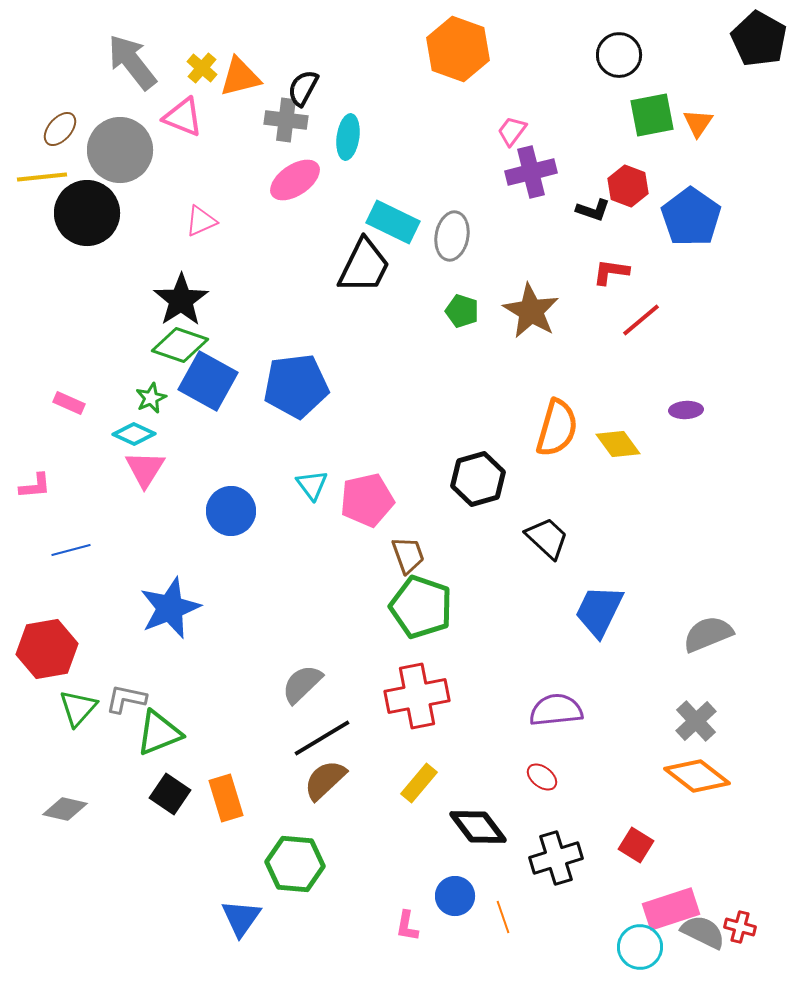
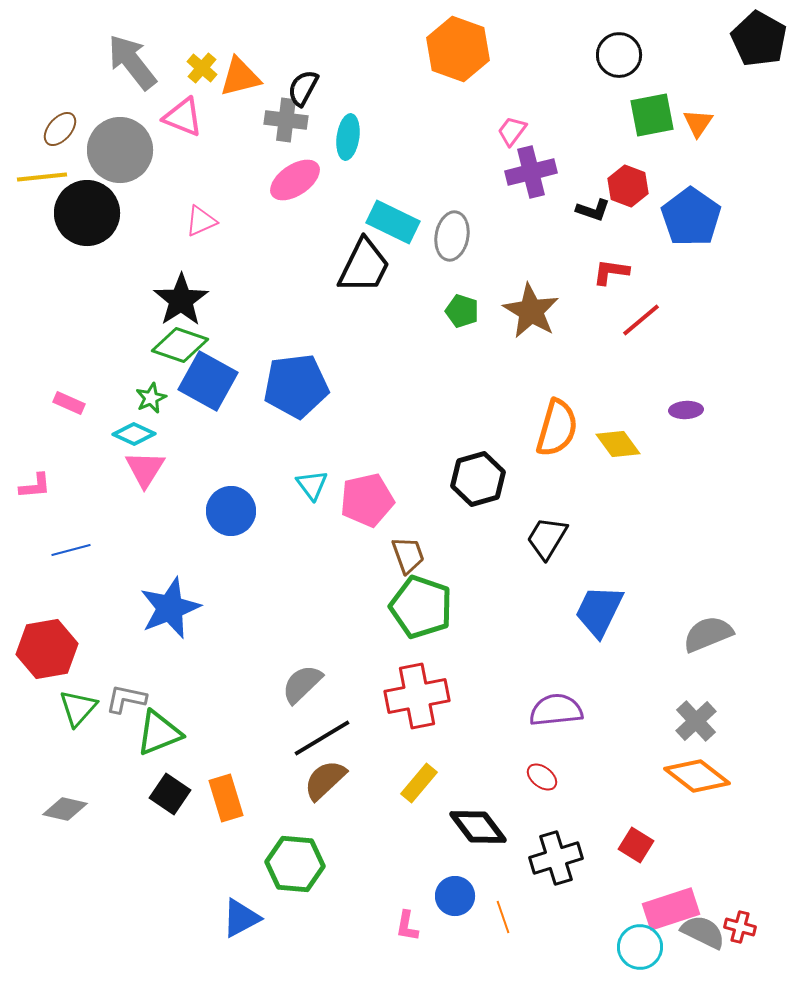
black trapezoid at (547, 538): rotated 102 degrees counterclockwise
blue triangle at (241, 918): rotated 27 degrees clockwise
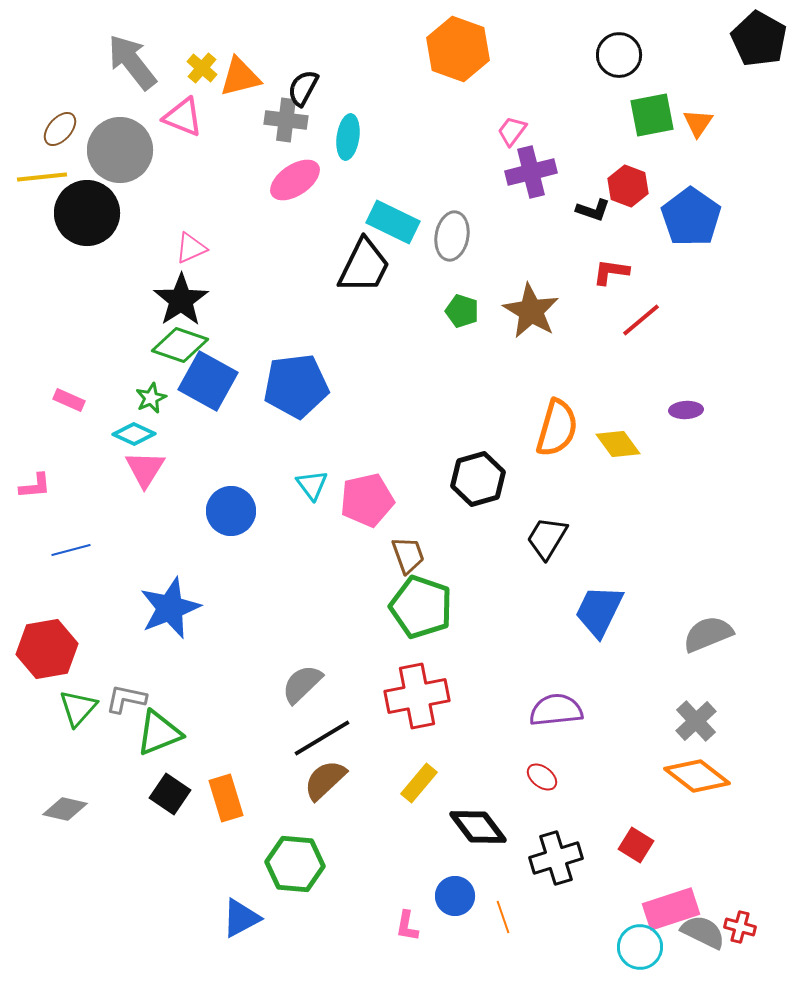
pink triangle at (201, 221): moved 10 px left, 27 px down
pink rectangle at (69, 403): moved 3 px up
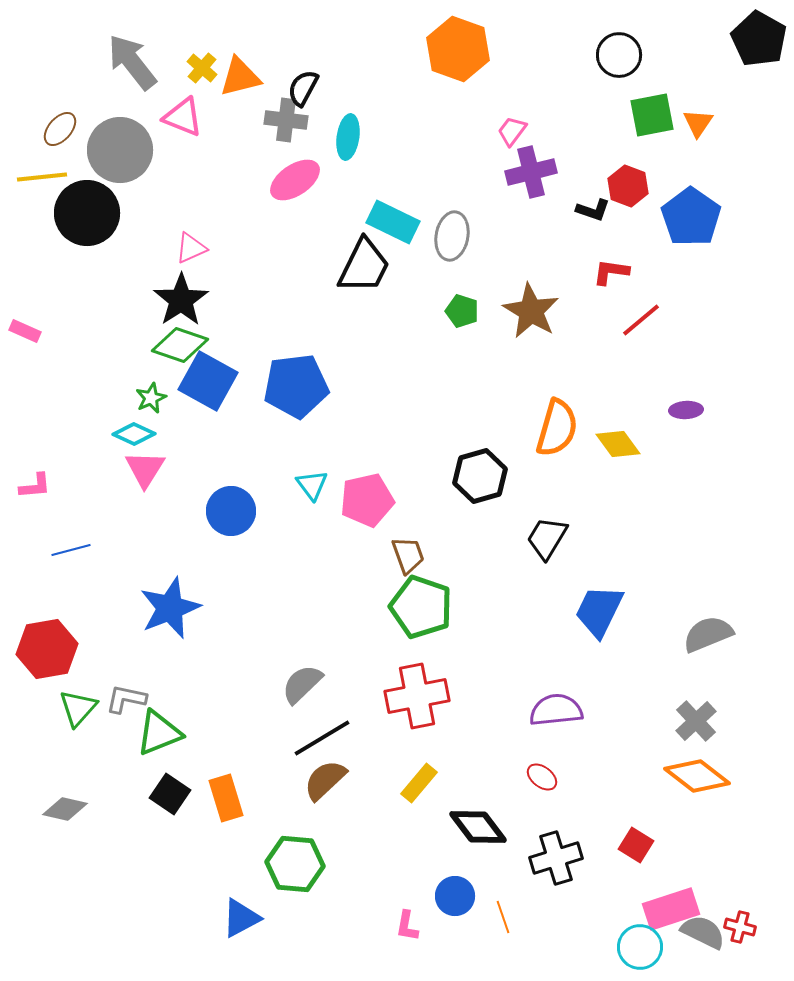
pink rectangle at (69, 400): moved 44 px left, 69 px up
black hexagon at (478, 479): moved 2 px right, 3 px up
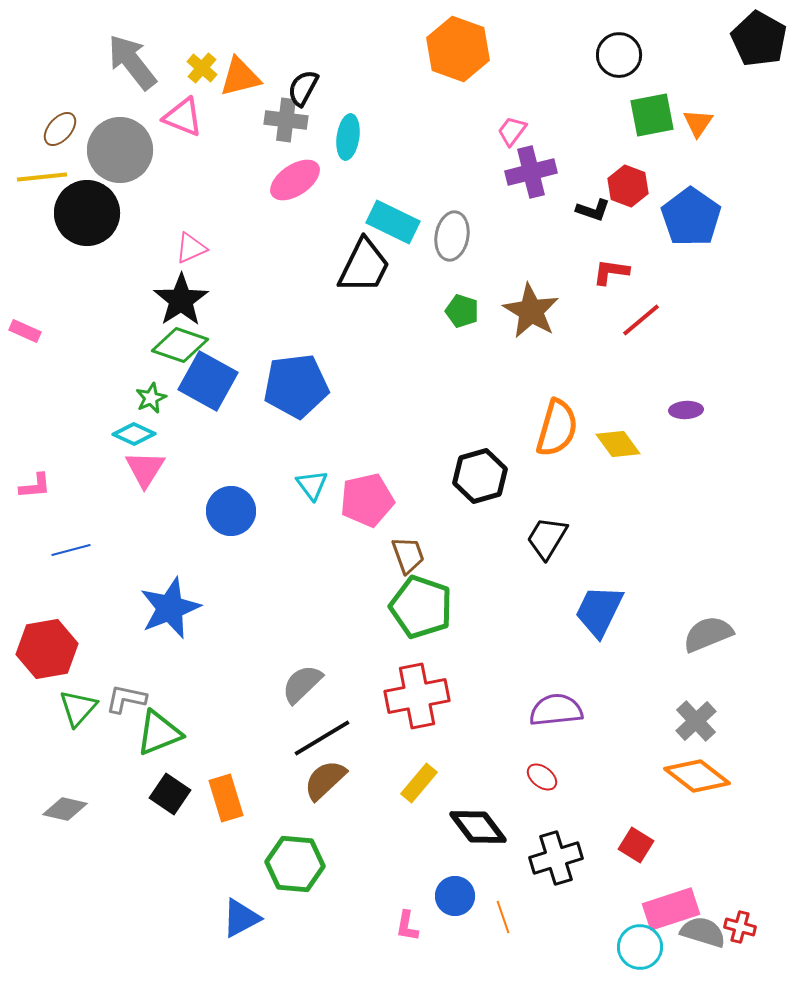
gray semicircle at (703, 932): rotated 9 degrees counterclockwise
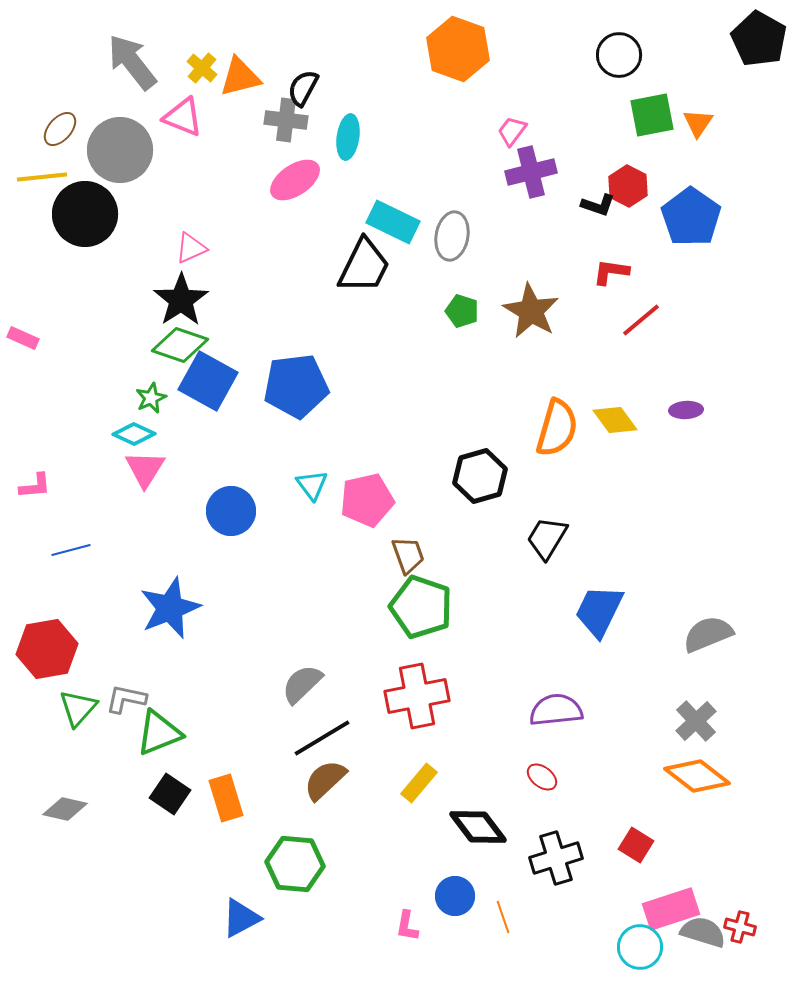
red hexagon at (628, 186): rotated 6 degrees clockwise
black L-shape at (593, 210): moved 5 px right, 5 px up
black circle at (87, 213): moved 2 px left, 1 px down
pink rectangle at (25, 331): moved 2 px left, 7 px down
yellow diamond at (618, 444): moved 3 px left, 24 px up
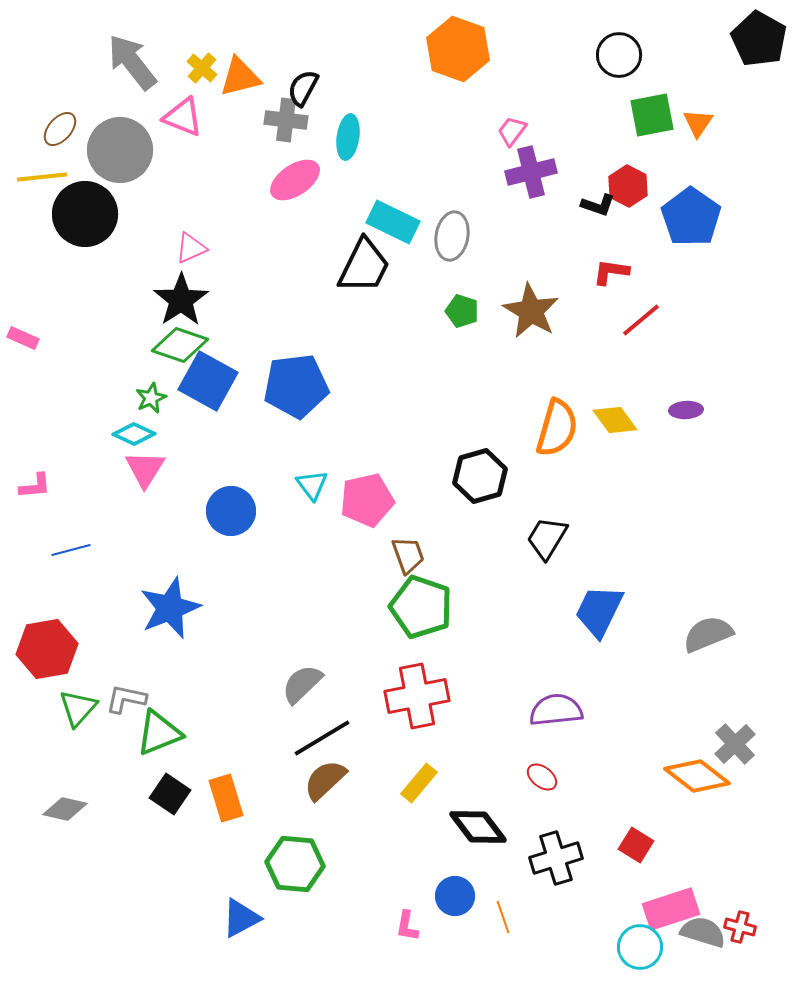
gray cross at (696, 721): moved 39 px right, 23 px down
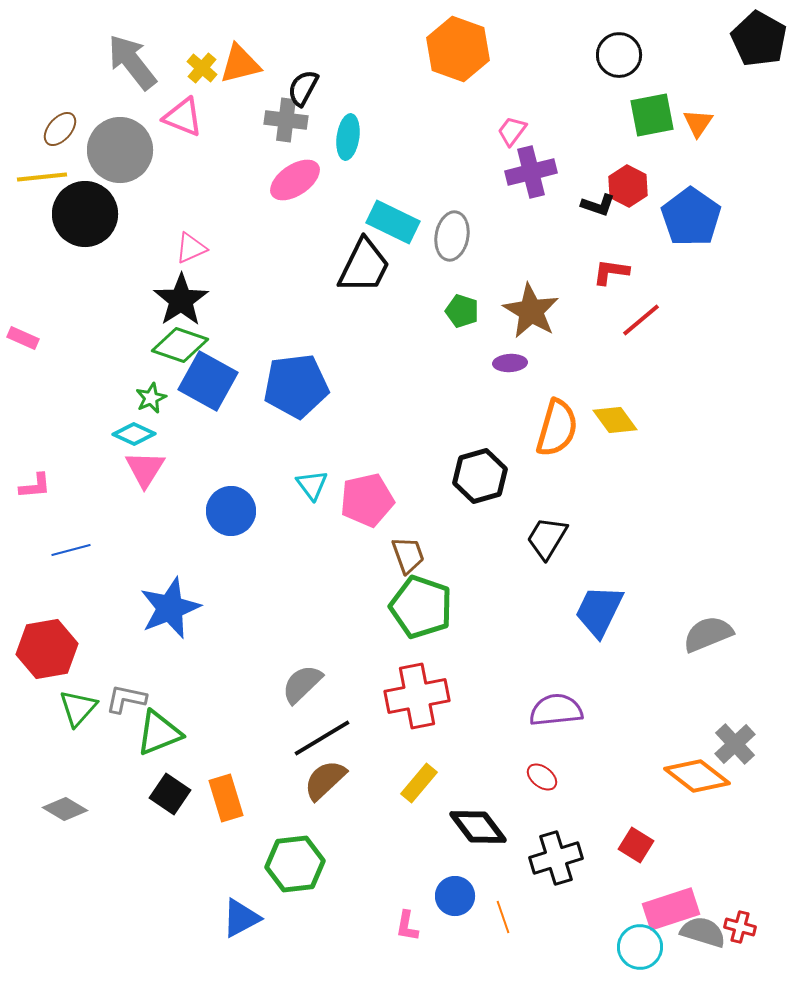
orange triangle at (240, 77): moved 13 px up
purple ellipse at (686, 410): moved 176 px left, 47 px up
gray diamond at (65, 809): rotated 18 degrees clockwise
green hexagon at (295, 864): rotated 12 degrees counterclockwise
